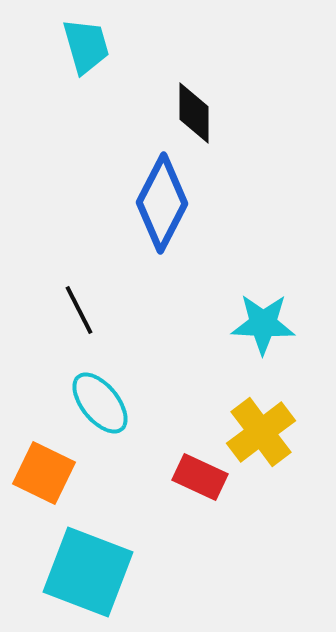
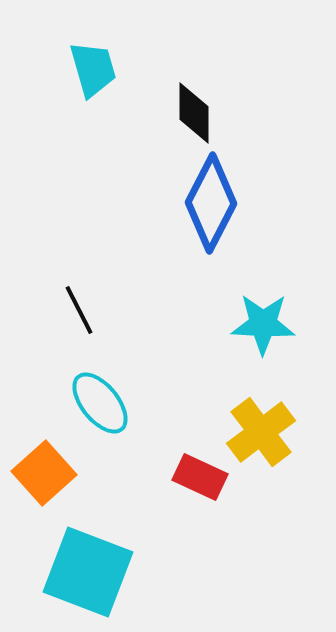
cyan trapezoid: moved 7 px right, 23 px down
blue diamond: moved 49 px right
orange square: rotated 22 degrees clockwise
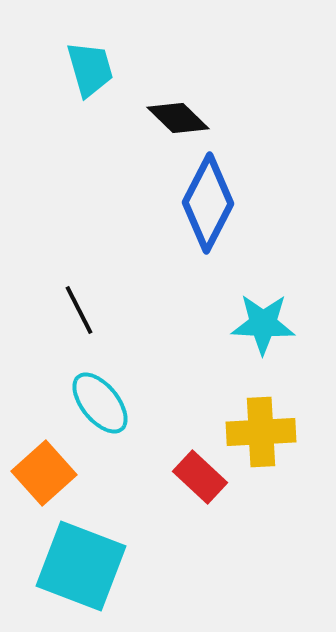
cyan trapezoid: moved 3 px left
black diamond: moved 16 px left, 5 px down; rotated 46 degrees counterclockwise
blue diamond: moved 3 px left
yellow cross: rotated 34 degrees clockwise
red rectangle: rotated 18 degrees clockwise
cyan square: moved 7 px left, 6 px up
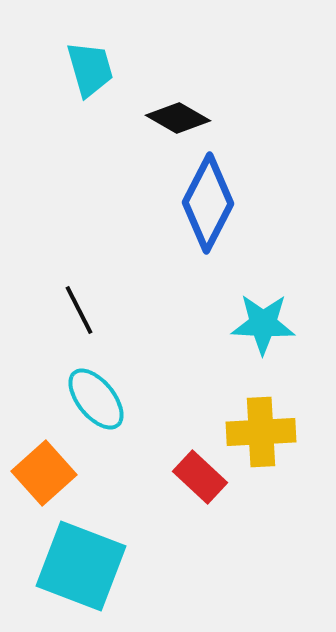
black diamond: rotated 14 degrees counterclockwise
cyan ellipse: moved 4 px left, 4 px up
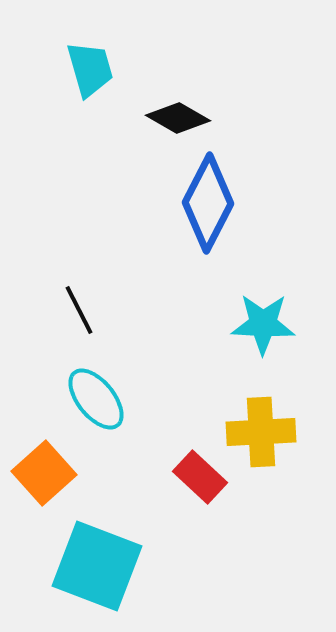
cyan square: moved 16 px right
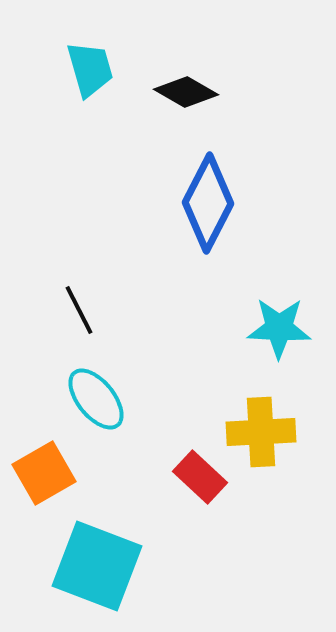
black diamond: moved 8 px right, 26 px up
cyan star: moved 16 px right, 4 px down
orange square: rotated 12 degrees clockwise
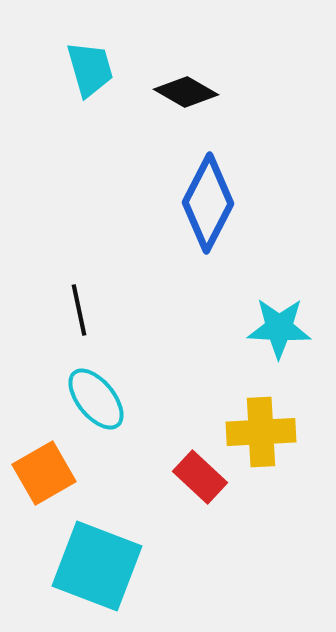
black line: rotated 15 degrees clockwise
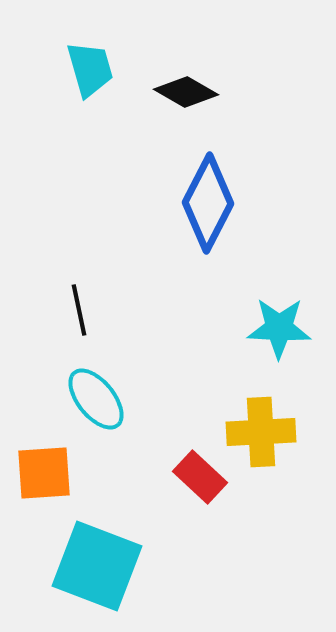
orange square: rotated 26 degrees clockwise
